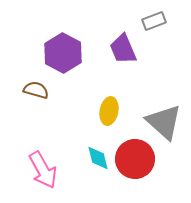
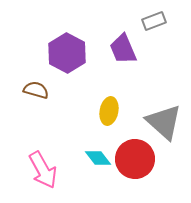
purple hexagon: moved 4 px right
cyan diamond: rotated 24 degrees counterclockwise
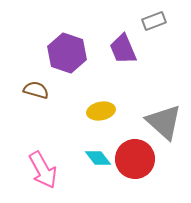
purple hexagon: rotated 9 degrees counterclockwise
yellow ellipse: moved 8 px left; rotated 68 degrees clockwise
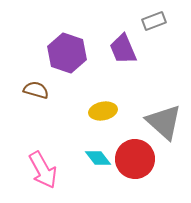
yellow ellipse: moved 2 px right
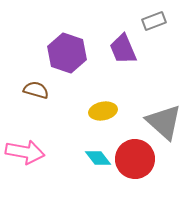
pink arrow: moved 18 px left, 18 px up; rotated 51 degrees counterclockwise
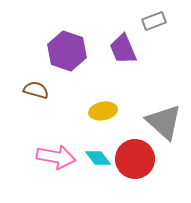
purple hexagon: moved 2 px up
pink arrow: moved 31 px right, 5 px down
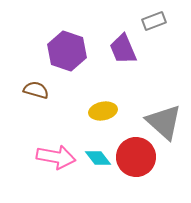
red circle: moved 1 px right, 2 px up
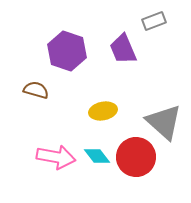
cyan diamond: moved 1 px left, 2 px up
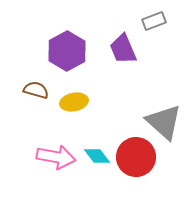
purple hexagon: rotated 12 degrees clockwise
yellow ellipse: moved 29 px left, 9 px up
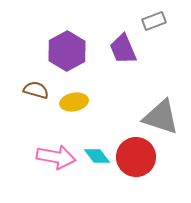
gray triangle: moved 3 px left, 5 px up; rotated 24 degrees counterclockwise
